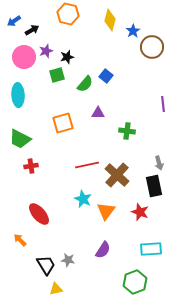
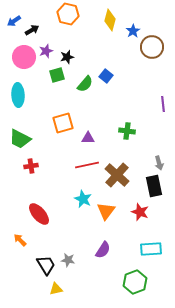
purple triangle: moved 10 px left, 25 px down
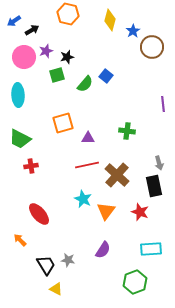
yellow triangle: rotated 40 degrees clockwise
